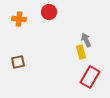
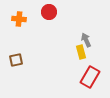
brown square: moved 2 px left, 2 px up
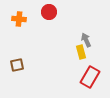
brown square: moved 1 px right, 5 px down
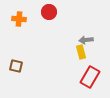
gray arrow: rotated 72 degrees counterclockwise
brown square: moved 1 px left, 1 px down; rotated 24 degrees clockwise
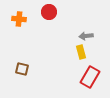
gray arrow: moved 4 px up
brown square: moved 6 px right, 3 px down
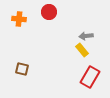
yellow rectangle: moved 1 px right, 2 px up; rotated 24 degrees counterclockwise
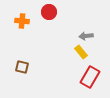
orange cross: moved 3 px right, 2 px down
yellow rectangle: moved 1 px left, 2 px down
brown square: moved 2 px up
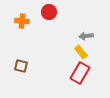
brown square: moved 1 px left, 1 px up
red rectangle: moved 10 px left, 4 px up
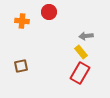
brown square: rotated 24 degrees counterclockwise
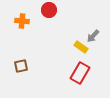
red circle: moved 2 px up
gray arrow: moved 7 px right; rotated 40 degrees counterclockwise
yellow rectangle: moved 5 px up; rotated 16 degrees counterclockwise
